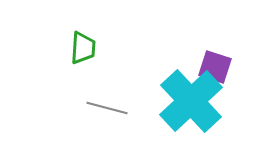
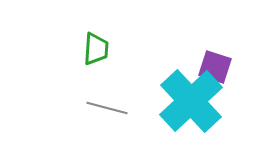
green trapezoid: moved 13 px right, 1 px down
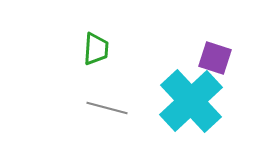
purple square: moved 9 px up
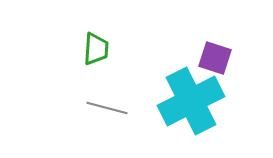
cyan cross: rotated 16 degrees clockwise
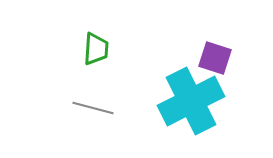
gray line: moved 14 px left
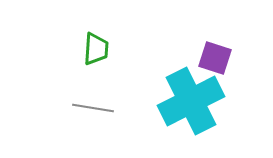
gray line: rotated 6 degrees counterclockwise
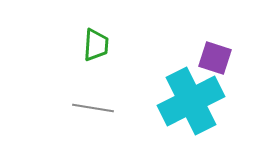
green trapezoid: moved 4 px up
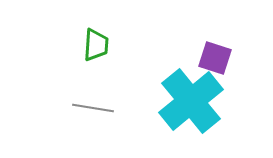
cyan cross: rotated 12 degrees counterclockwise
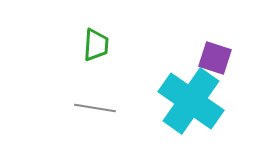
cyan cross: rotated 16 degrees counterclockwise
gray line: moved 2 px right
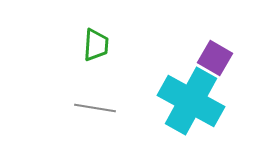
purple square: rotated 12 degrees clockwise
cyan cross: rotated 6 degrees counterclockwise
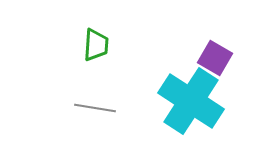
cyan cross: rotated 4 degrees clockwise
